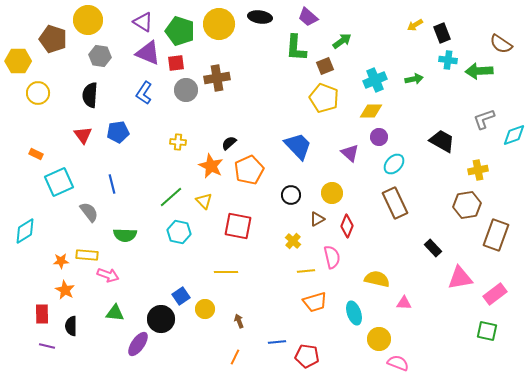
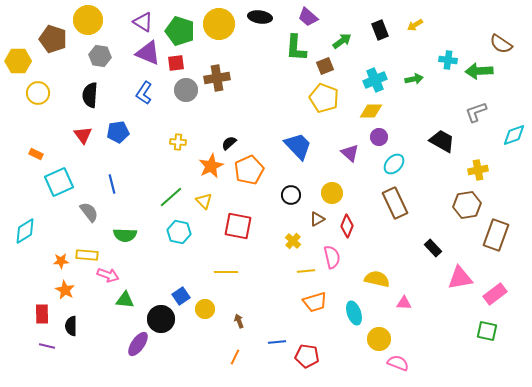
black rectangle at (442, 33): moved 62 px left, 3 px up
gray L-shape at (484, 119): moved 8 px left, 7 px up
orange star at (211, 166): rotated 20 degrees clockwise
green triangle at (115, 313): moved 10 px right, 13 px up
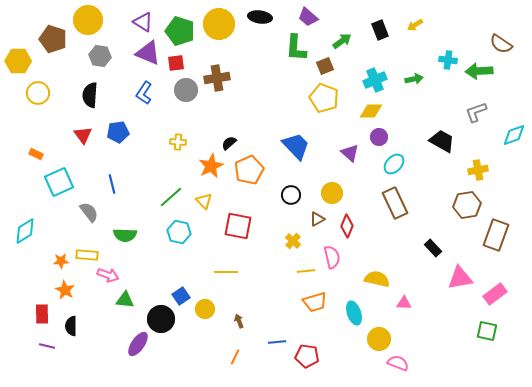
blue trapezoid at (298, 146): moved 2 px left
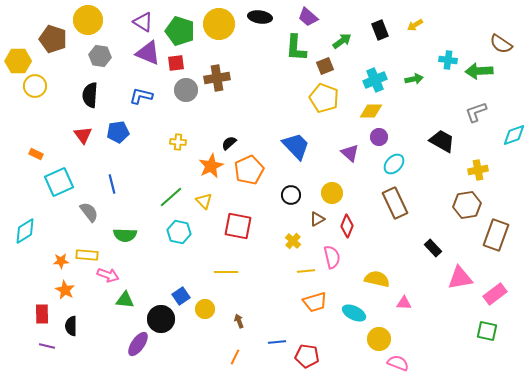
yellow circle at (38, 93): moved 3 px left, 7 px up
blue L-shape at (144, 93): moved 3 px left, 3 px down; rotated 70 degrees clockwise
cyan ellipse at (354, 313): rotated 45 degrees counterclockwise
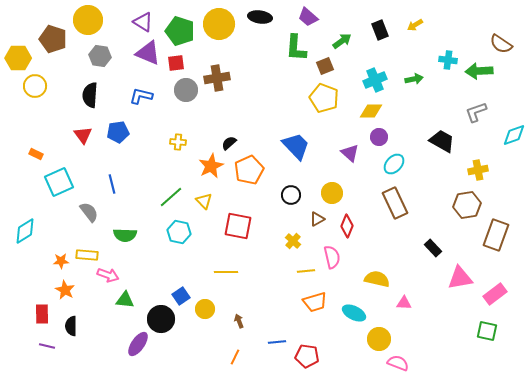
yellow hexagon at (18, 61): moved 3 px up
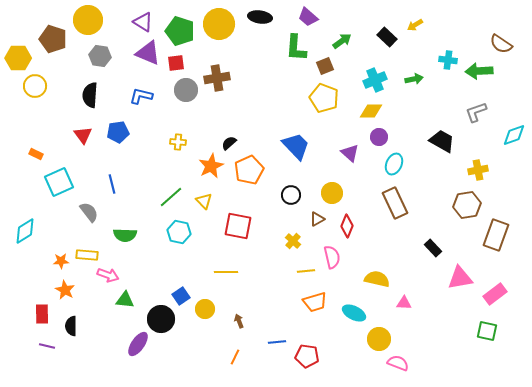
black rectangle at (380, 30): moved 7 px right, 7 px down; rotated 24 degrees counterclockwise
cyan ellipse at (394, 164): rotated 20 degrees counterclockwise
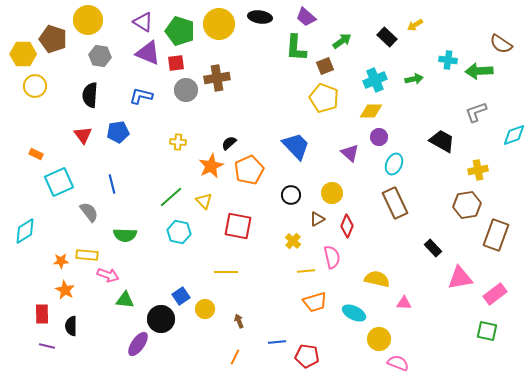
purple trapezoid at (308, 17): moved 2 px left
yellow hexagon at (18, 58): moved 5 px right, 4 px up
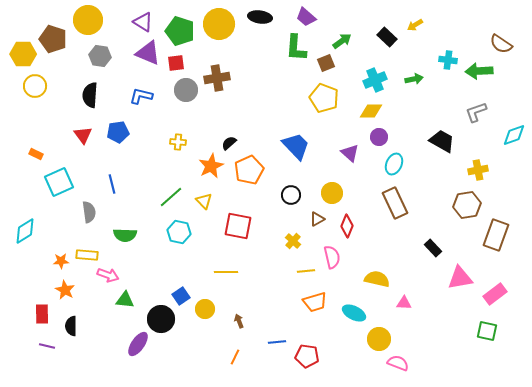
brown square at (325, 66): moved 1 px right, 3 px up
gray semicircle at (89, 212): rotated 30 degrees clockwise
